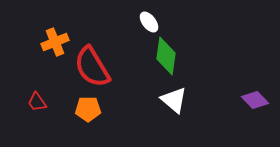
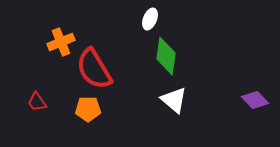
white ellipse: moved 1 px right, 3 px up; rotated 60 degrees clockwise
orange cross: moved 6 px right
red semicircle: moved 2 px right, 2 px down
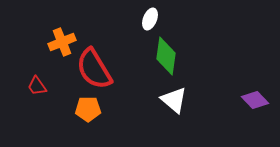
orange cross: moved 1 px right
red trapezoid: moved 16 px up
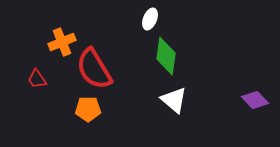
red trapezoid: moved 7 px up
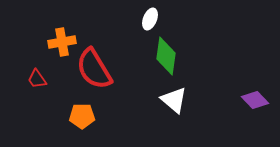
orange cross: rotated 12 degrees clockwise
orange pentagon: moved 6 px left, 7 px down
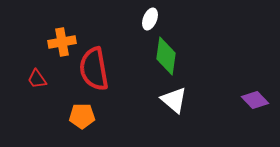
red semicircle: rotated 21 degrees clockwise
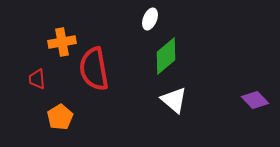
green diamond: rotated 42 degrees clockwise
red trapezoid: rotated 30 degrees clockwise
orange pentagon: moved 22 px left, 1 px down; rotated 30 degrees counterclockwise
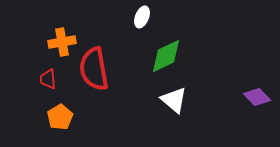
white ellipse: moved 8 px left, 2 px up
green diamond: rotated 15 degrees clockwise
red trapezoid: moved 11 px right
purple diamond: moved 2 px right, 3 px up
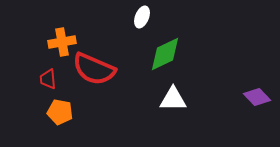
green diamond: moved 1 px left, 2 px up
red semicircle: rotated 57 degrees counterclockwise
white triangle: moved 1 px left, 1 px up; rotated 40 degrees counterclockwise
orange pentagon: moved 5 px up; rotated 30 degrees counterclockwise
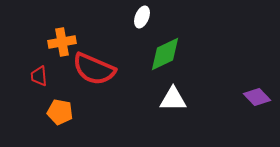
red trapezoid: moved 9 px left, 3 px up
